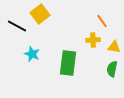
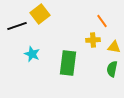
black line: rotated 48 degrees counterclockwise
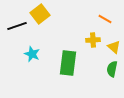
orange line: moved 3 px right, 2 px up; rotated 24 degrees counterclockwise
yellow triangle: rotated 32 degrees clockwise
